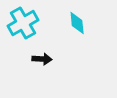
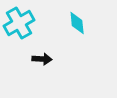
cyan cross: moved 4 px left
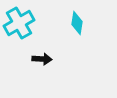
cyan diamond: rotated 15 degrees clockwise
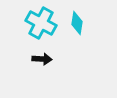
cyan cross: moved 22 px right; rotated 32 degrees counterclockwise
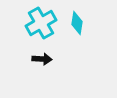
cyan cross: rotated 32 degrees clockwise
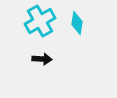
cyan cross: moved 1 px left, 2 px up
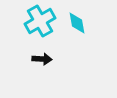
cyan diamond: rotated 20 degrees counterclockwise
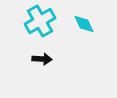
cyan diamond: moved 7 px right, 1 px down; rotated 15 degrees counterclockwise
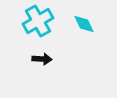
cyan cross: moved 2 px left
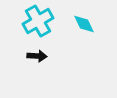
black arrow: moved 5 px left, 3 px up
